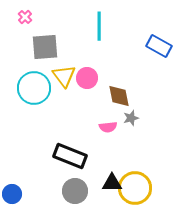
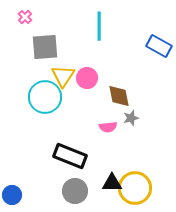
yellow triangle: moved 1 px left; rotated 10 degrees clockwise
cyan circle: moved 11 px right, 9 px down
blue circle: moved 1 px down
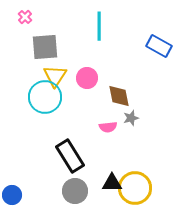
yellow triangle: moved 8 px left
black rectangle: rotated 36 degrees clockwise
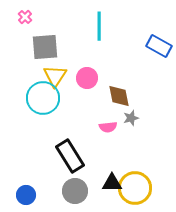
cyan circle: moved 2 px left, 1 px down
blue circle: moved 14 px right
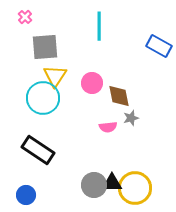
pink circle: moved 5 px right, 5 px down
black rectangle: moved 32 px left, 6 px up; rotated 24 degrees counterclockwise
gray circle: moved 19 px right, 6 px up
